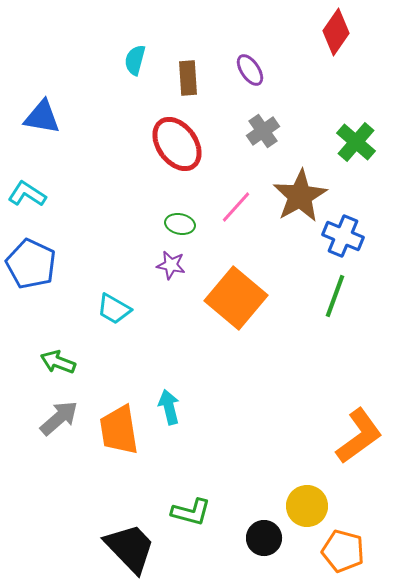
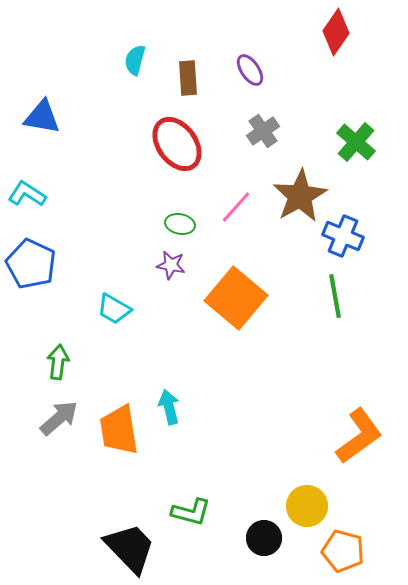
green line: rotated 30 degrees counterclockwise
green arrow: rotated 76 degrees clockwise
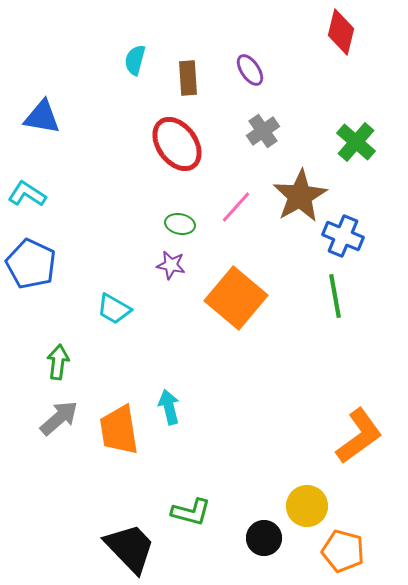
red diamond: moved 5 px right; rotated 21 degrees counterclockwise
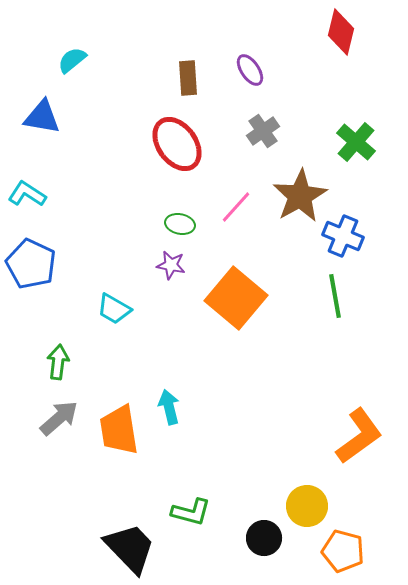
cyan semicircle: moved 63 px left; rotated 36 degrees clockwise
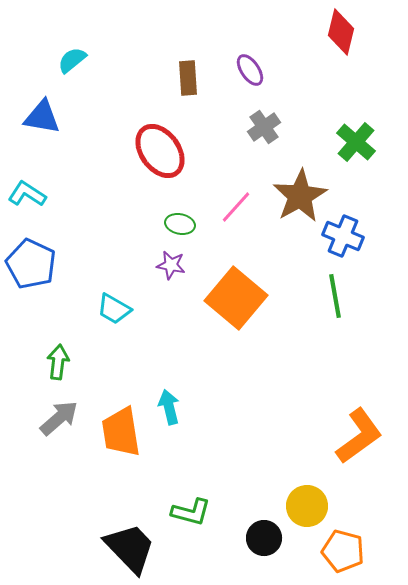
gray cross: moved 1 px right, 4 px up
red ellipse: moved 17 px left, 7 px down
orange trapezoid: moved 2 px right, 2 px down
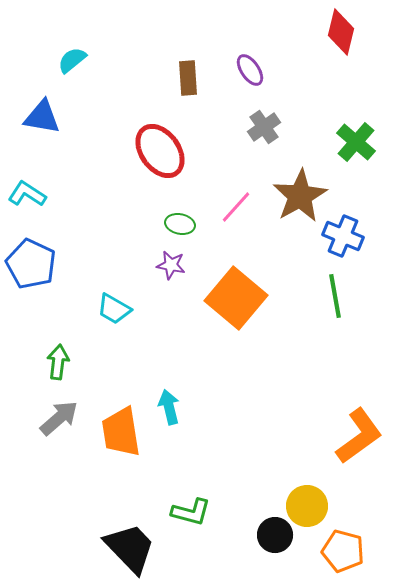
black circle: moved 11 px right, 3 px up
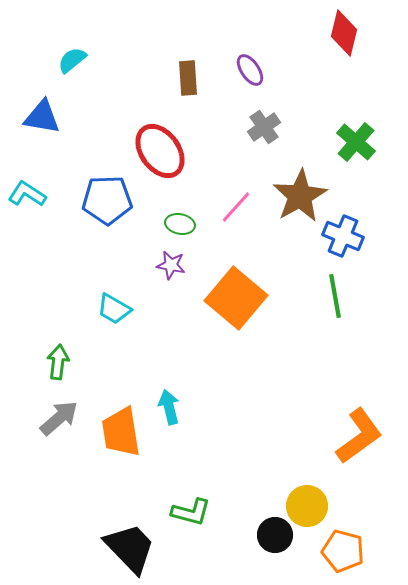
red diamond: moved 3 px right, 1 px down
blue pentagon: moved 76 px right, 64 px up; rotated 27 degrees counterclockwise
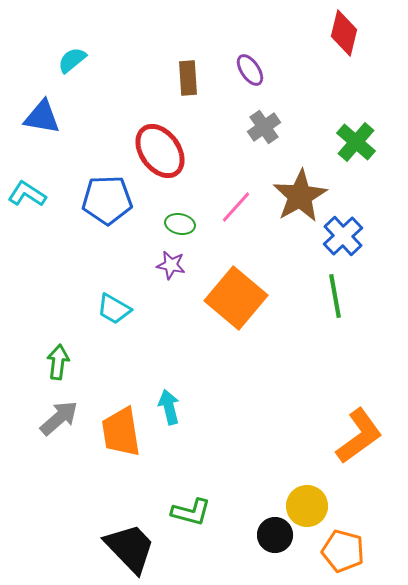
blue cross: rotated 24 degrees clockwise
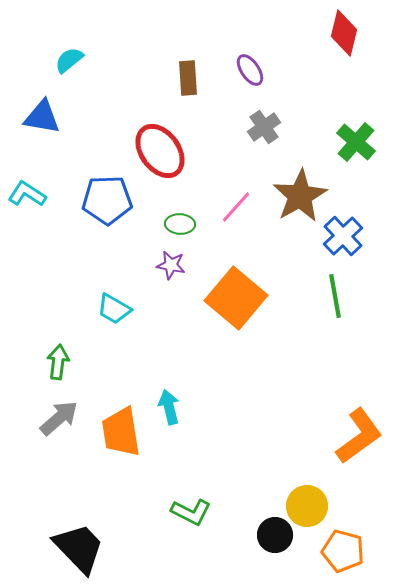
cyan semicircle: moved 3 px left
green ellipse: rotated 8 degrees counterclockwise
green L-shape: rotated 12 degrees clockwise
black trapezoid: moved 51 px left
